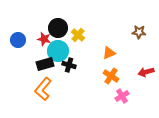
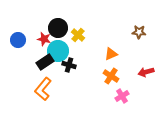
orange triangle: moved 2 px right, 1 px down
black rectangle: moved 2 px up; rotated 18 degrees counterclockwise
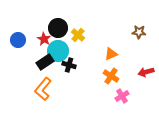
red star: rotated 16 degrees clockwise
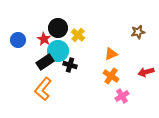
brown star: moved 1 px left; rotated 16 degrees counterclockwise
black cross: moved 1 px right
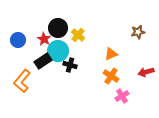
black rectangle: moved 2 px left, 1 px up
orange L-shape: moved 21 px left, 8 px up
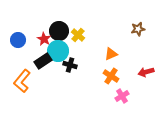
black circle: moved 1 px right, 3 px down
brown star: moved 3 px up
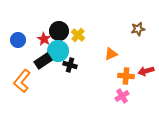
red arrow: moved 1 px up
orange cross: moved 15 px right; rotated 28 degrees counterclockwise
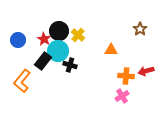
brown star: moved 2 px right; rotated 24 degrees counterclockwise
orange triangle: moved 4 px up; rotated 24 degrees clockwise
black rectangle: rotated 18 degrees counterclockwise
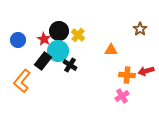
black cross: rotated 16 degrees clockwise
orange cross: moved 1 px right, 1 px up
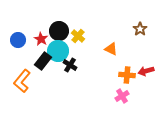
yellow cross: moved 1 px down
red star: moved 3 px left
orange triangle: moved 1 px up; rotated 24 degrees clockwise
